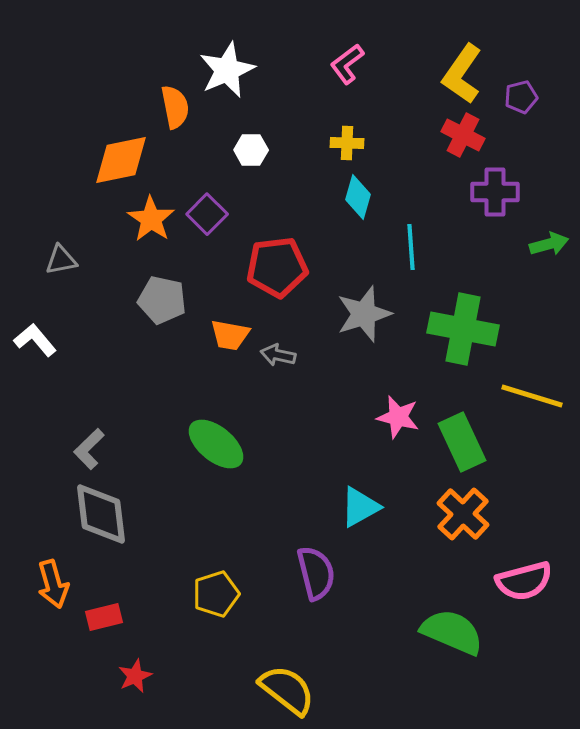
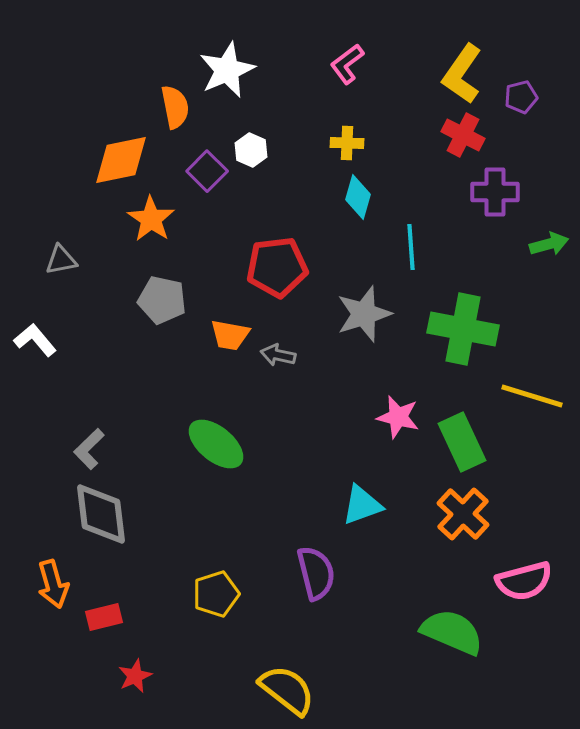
white hexagon: rotated 24 degrees clockwise
purple square: moved 43 px up
cyan triangle: moved 2 px right, 2 px up; rotated 9 degrees clockwise
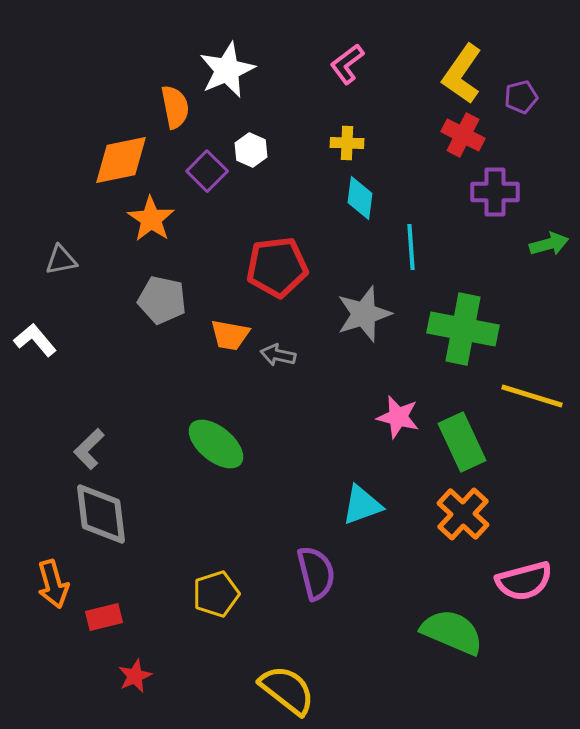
cyan diamond: moved 2 px right, 1 px down; rotated 9 degrees counterclockwise
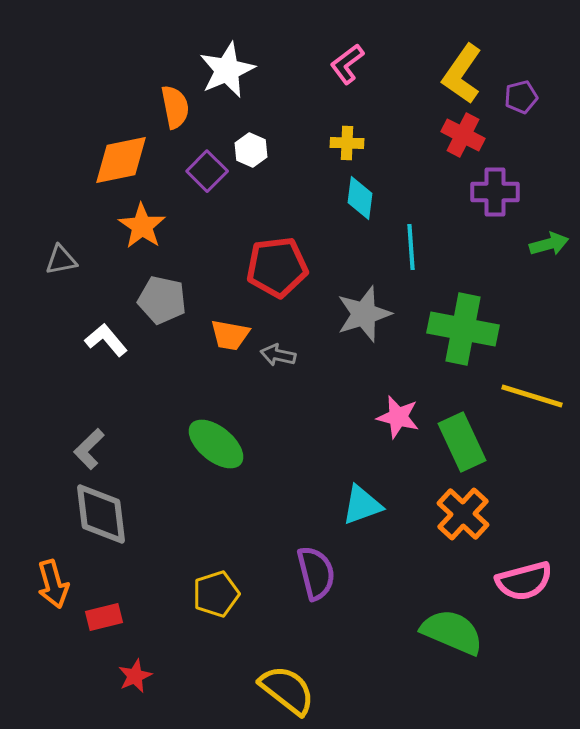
orange star: moved 9 px left, 7 px down
white L-shape: moved 71 px right
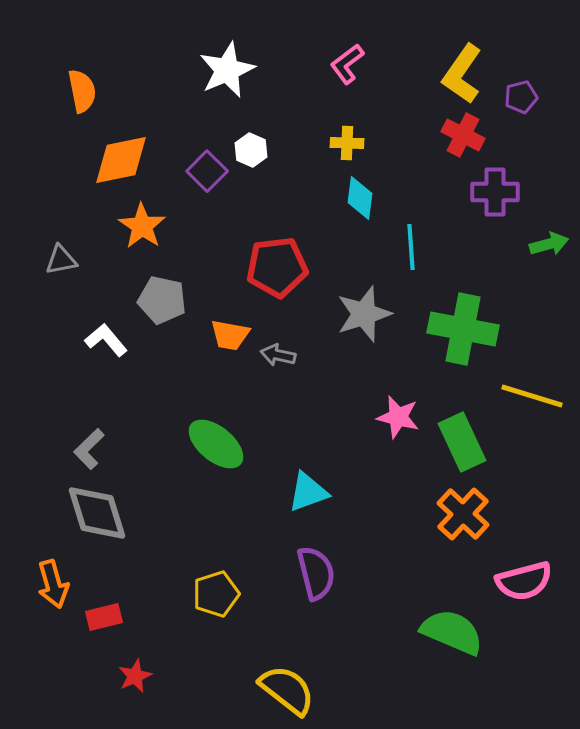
orange semicircle: moved 93 px left, 16 px up
cyan triangle: moved 54 px left, 13 px up
gray diamond: moved 4 px left, 1 px up; rotated 10 degrees counterclockwise
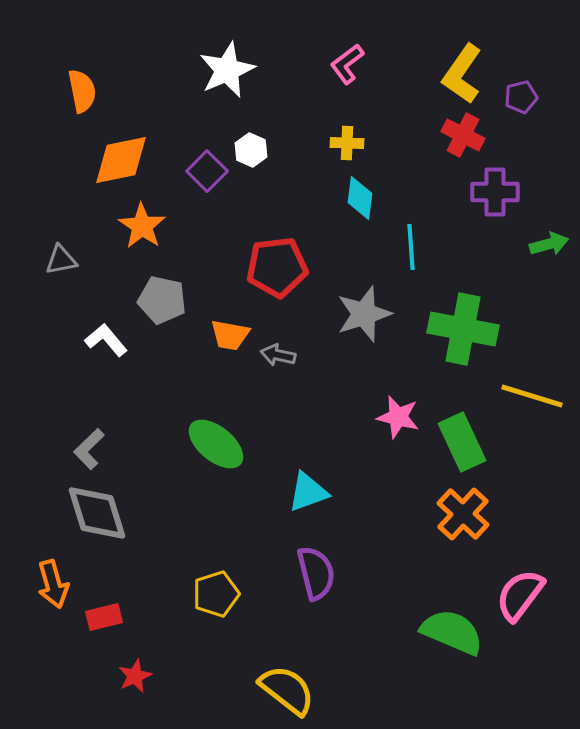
pink semicircle: moved 4 px left, 14 px down; rotated 142 degrees clockwise
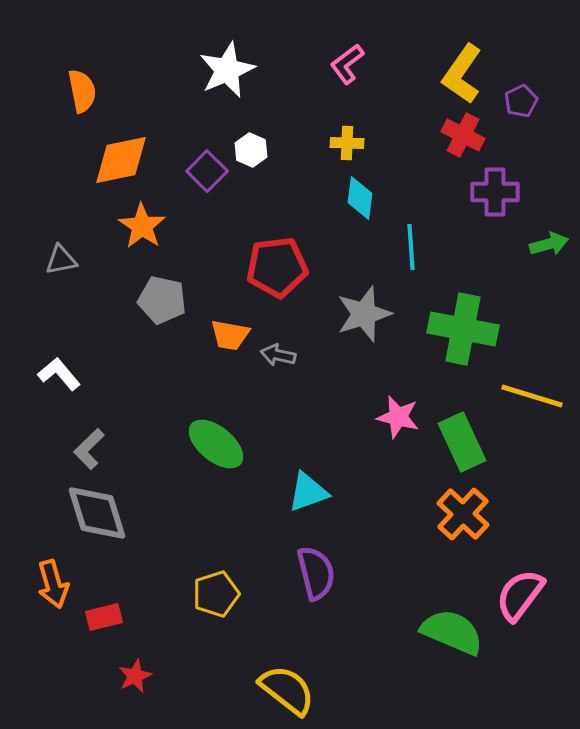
purple pentagon: moved 4 px down; rotated 12 degrees counterclockwise
white L-shape: moved 47 px left, 34 px down
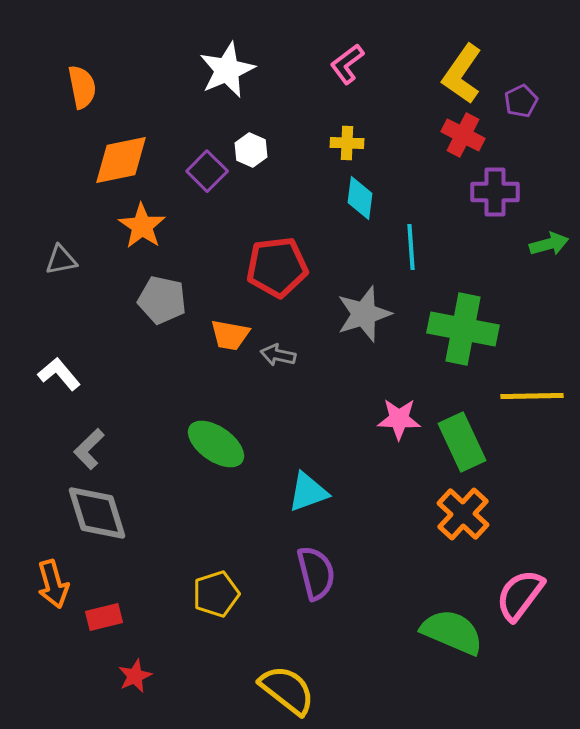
orange semicircle: moved 4 px up
yellow line: rotated 18 degrees counterclockwise
pink star: moved 1 px right, 2 px down; rotated 12 degrees counterclockwise
green ellipse: rotated 4 degrees counterclockwise
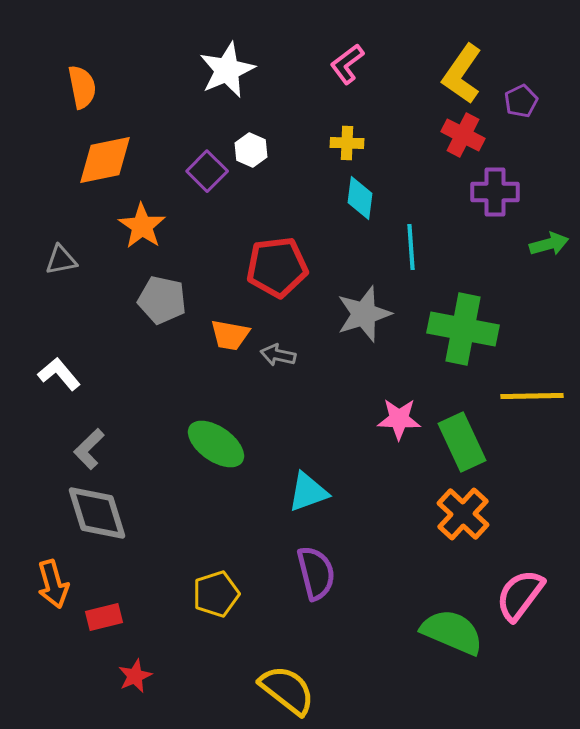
orange diamond: moved 16 px left
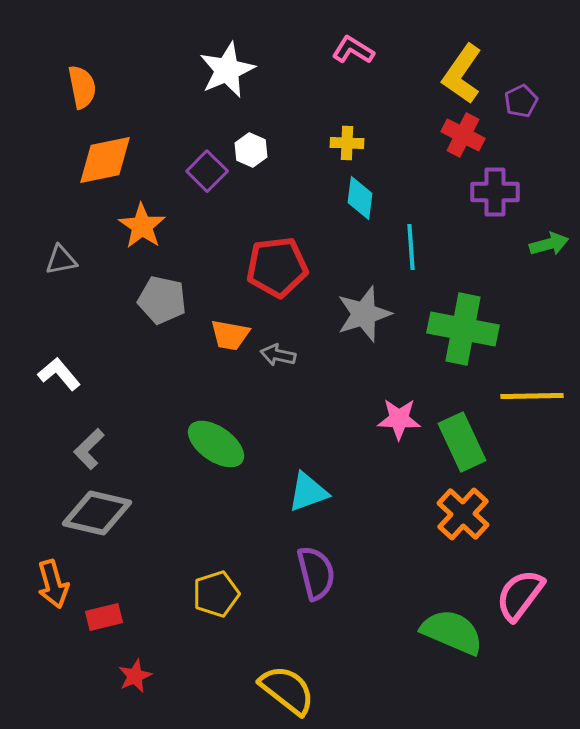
pink L-shape: moved 6 px right, 14 px up; rotated 69 degrees clockwise
gray diamond: rotated 60 degrees counterclockwise
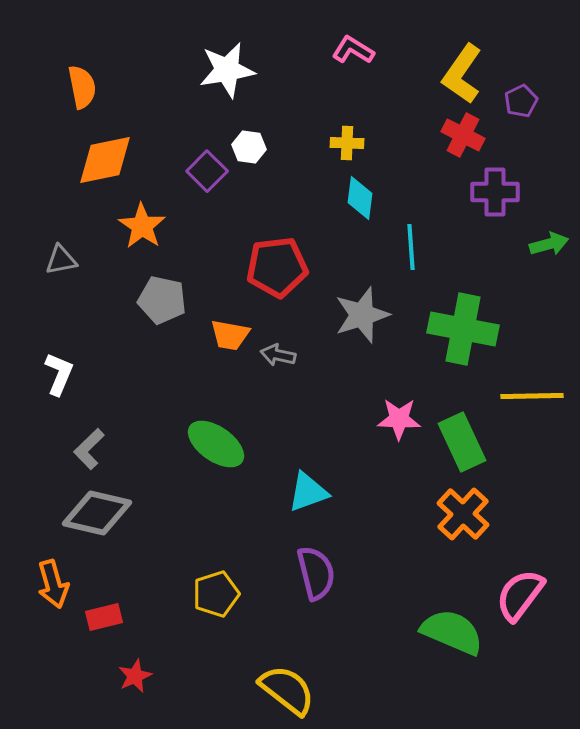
white star: rotated 14 degrees clockwise
white hexagon: moved 2 px left, 3 px up; rotated 16 degrees counterclockwise
gray star: moved 2 px left, 1 px down
white L-shape: rotated 63 degrees clockwise
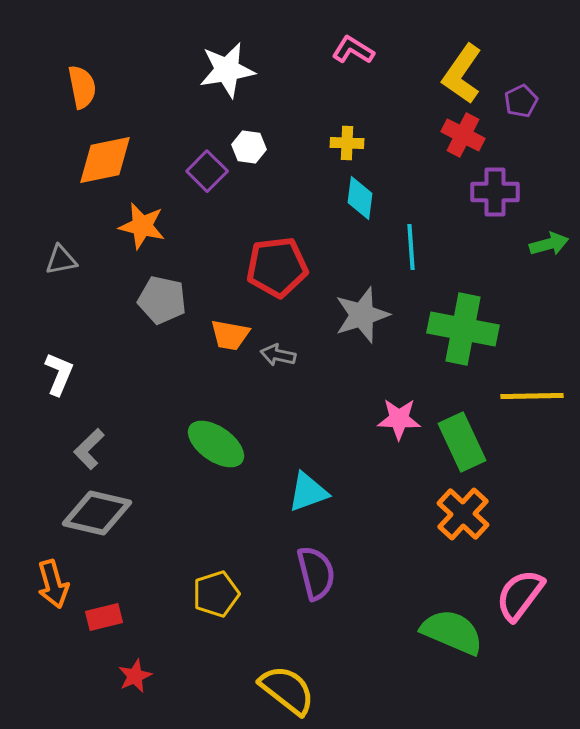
orange star: rotated 21 degrees counterclockwise
